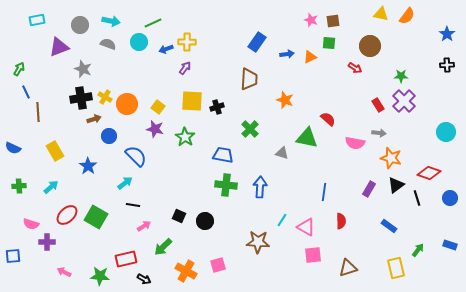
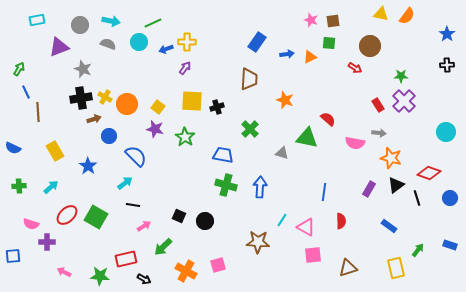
green cross at (226, 185): rotated 10 degrees clockwise
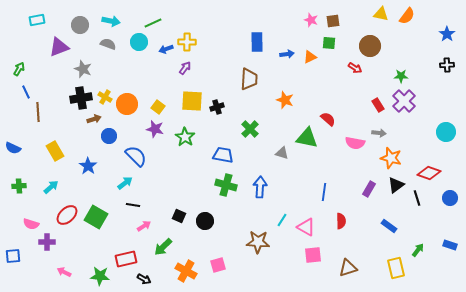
blue rectangle at (257, 42): rotated 36 degrees counterclockwise
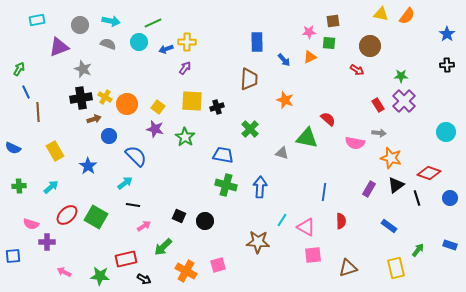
pink star at (311, 20): moved 2 px left, 12 px down; rotated 24 degrees counterclockwise
blue arrow at (287, 54): moved 3 px left, 6 px down; rotated 56 degrees clockwise
red arrow at (355, 68): moved 2 px right, 2 px down
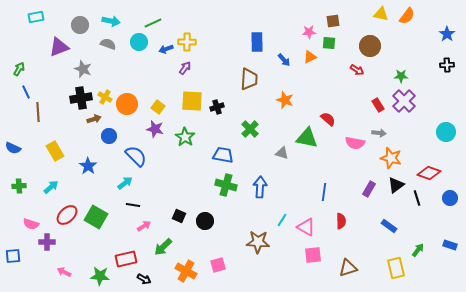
cyan rectangle at (37, 20): moved 1 px left, 3 px up
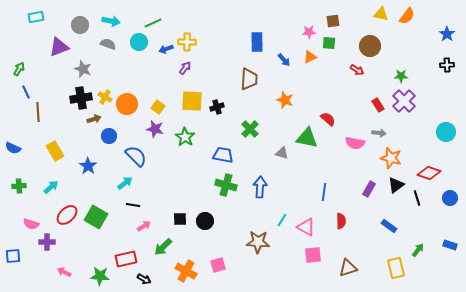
black square at (179, 216): moved 1 px right, 3 px down; rotated 24 degrees counterclockwise
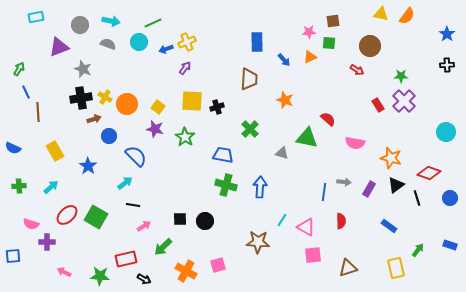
yellow cross at (187, 42): rotated 24 degrees counterclockwise
gray arrow at (379, 133): moved 35 px left, 49 px down
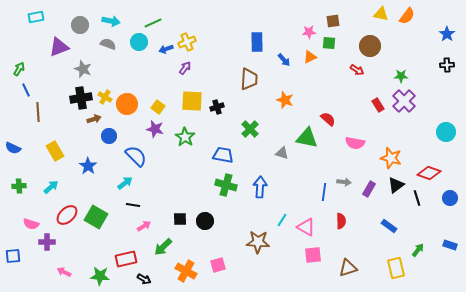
blue line at (26, 92): moved 2 px up
